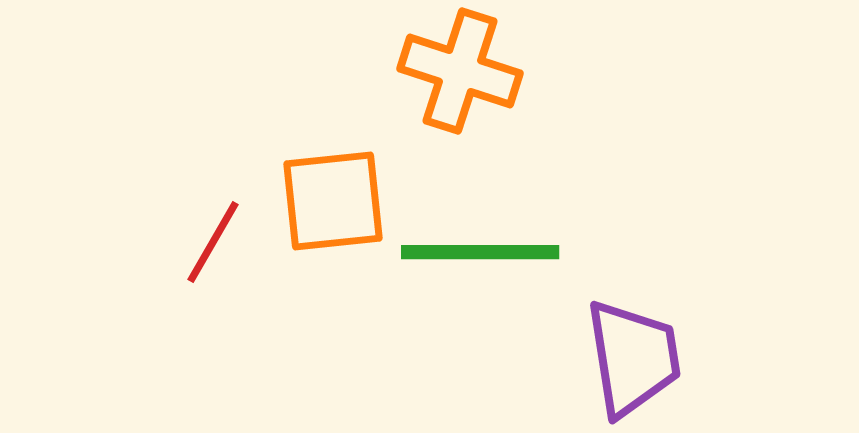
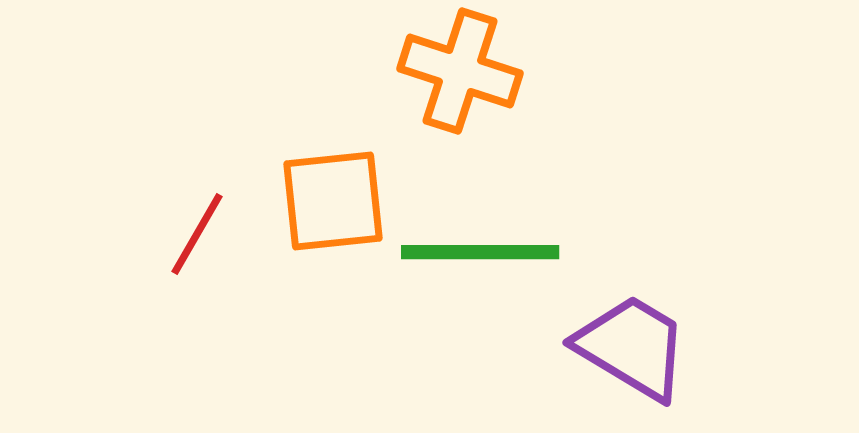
red line: moved 16 px left, 8 px up
purple trapezoid: moved 1 px left, 11 px up; rotated 50 degrees counterclockwise
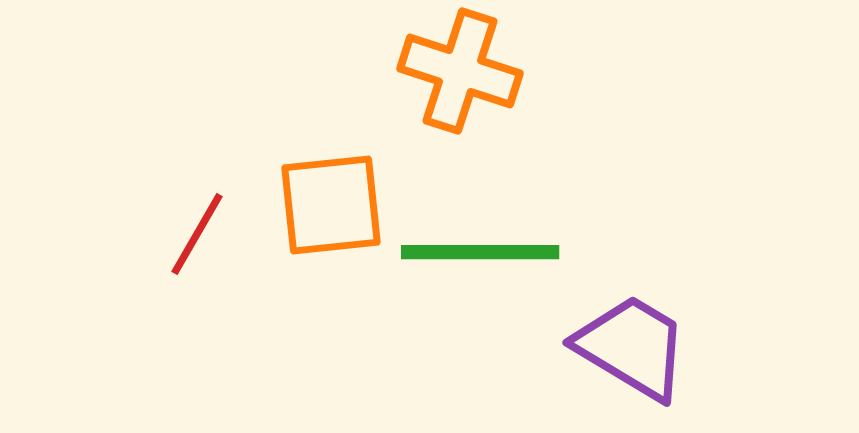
orange square: moved 2 px left, 4 px down
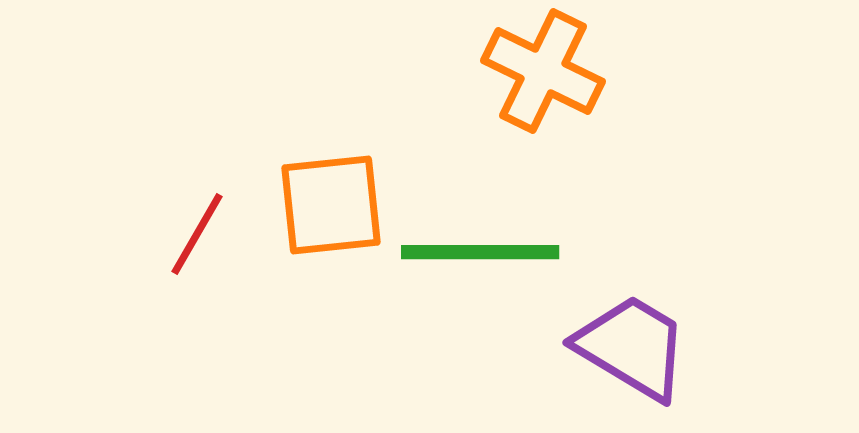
orange cross: moved 83 px right; rotated 8 degrees clockwise
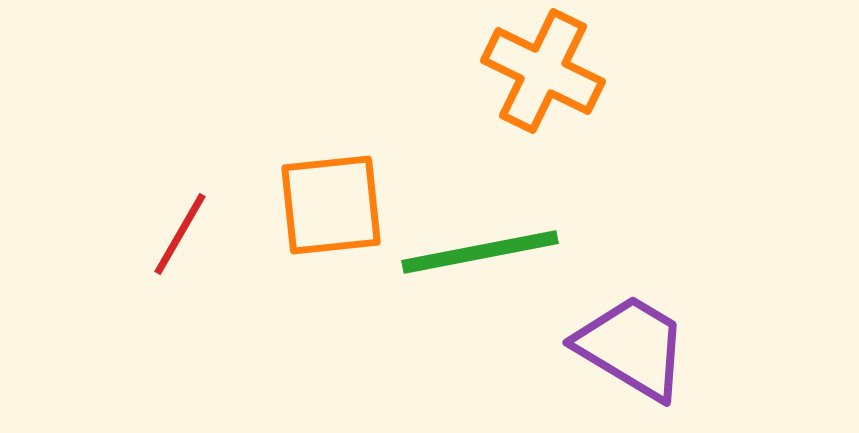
red line: moved 17 px left
green line: rotated 11 degrees counterclockwise
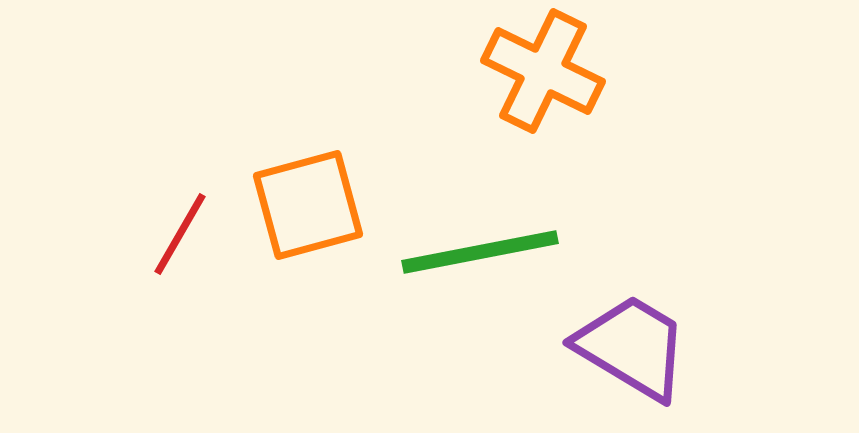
orange square: moved 23 px left; rotated 9 degrees counterclockwise
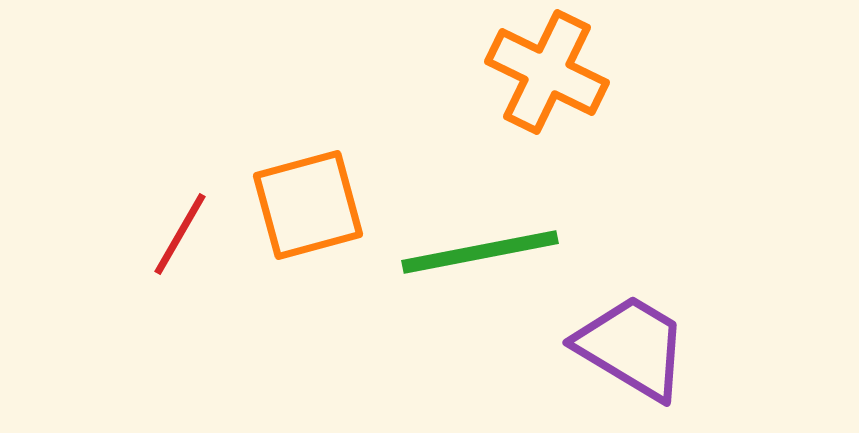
orange cross: moved 4 px right, 1 px down
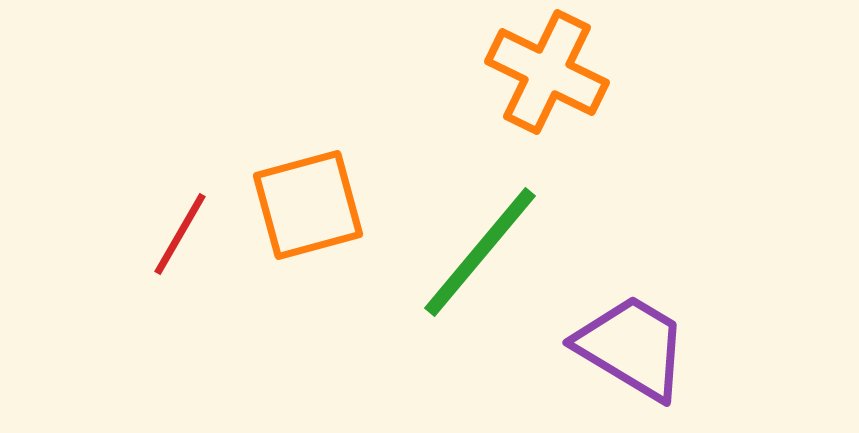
green line: rotated 39 degrees counterclockwise
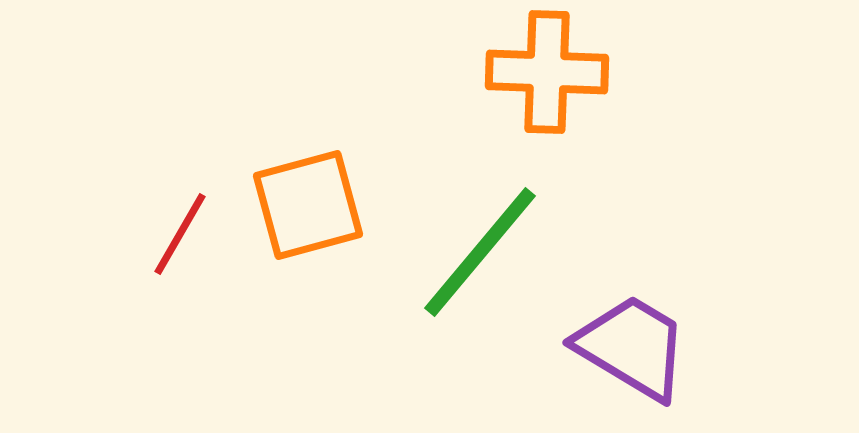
orange cross: rotated 24 degrees counterclockwise
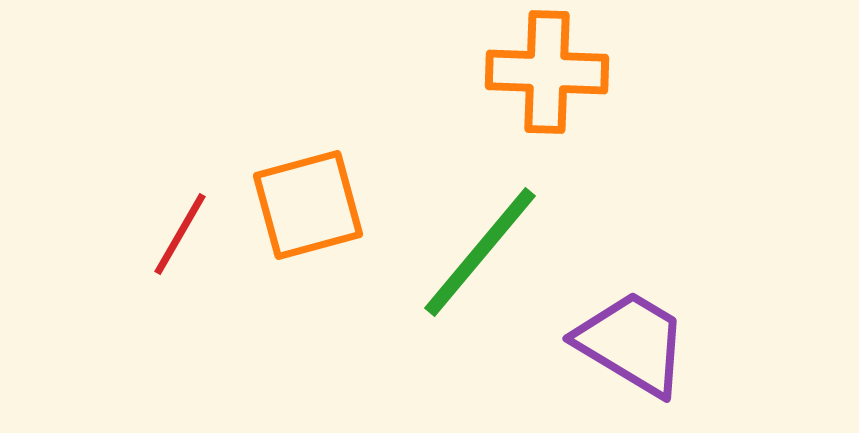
purple trapezoid: moved 4 px up
